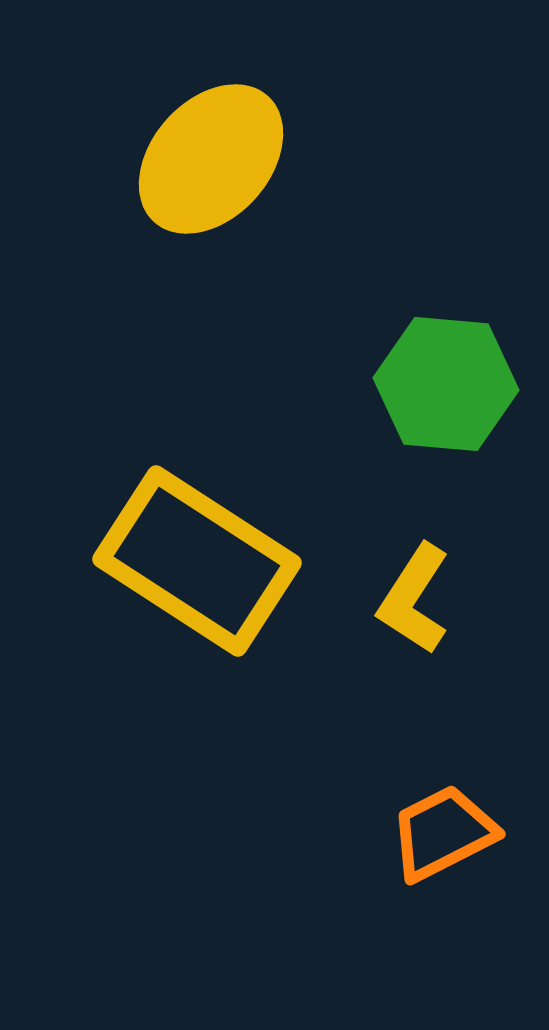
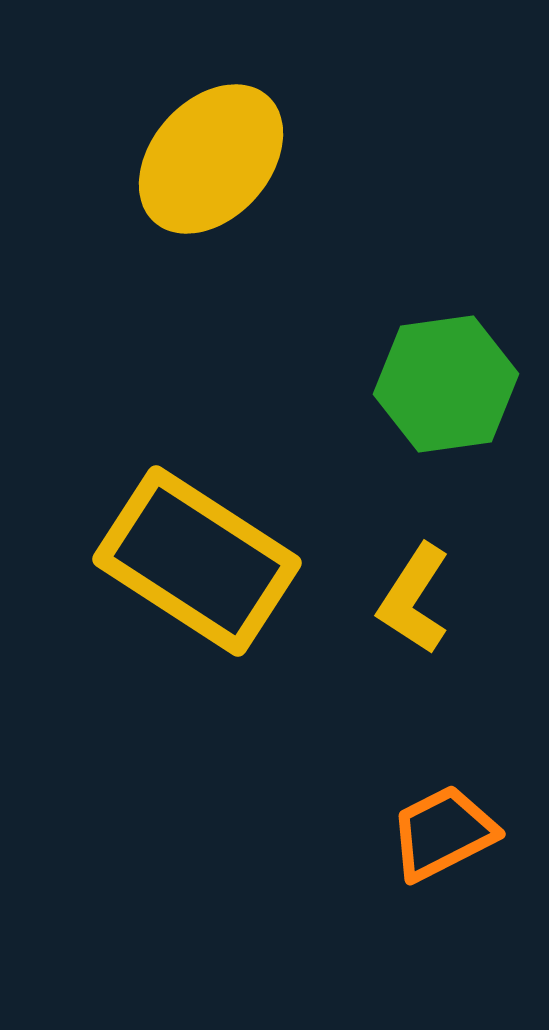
green hexagon: rotated 13 degrees counterclockwise
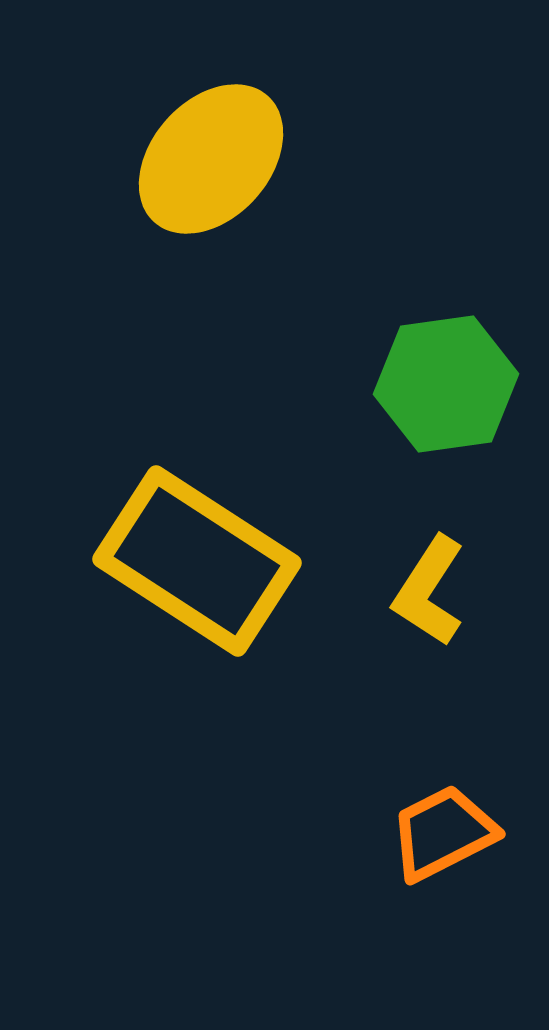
yellow L-shape: moved 15 px right, 8 px up
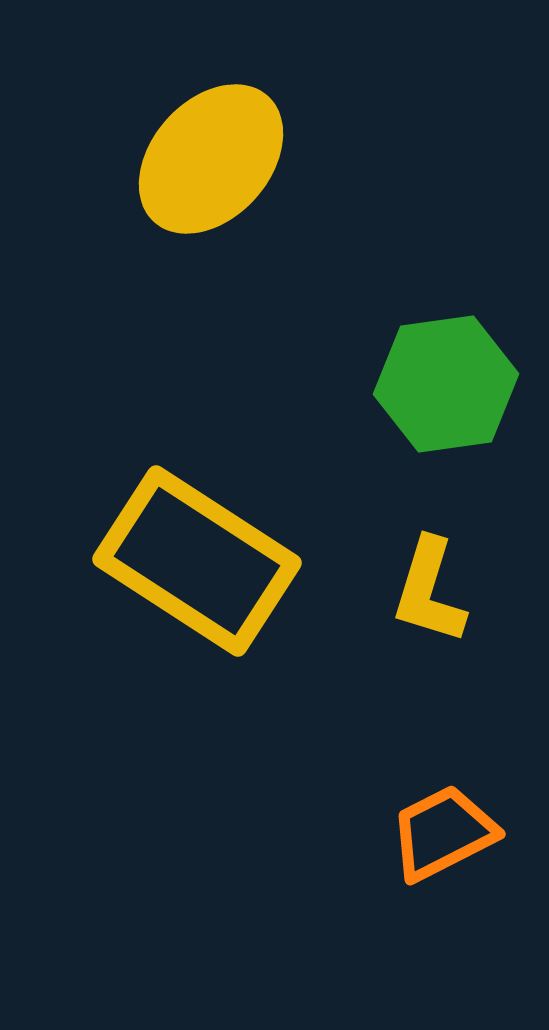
yellow L-shape: rotated 16 degrees counterclockwise
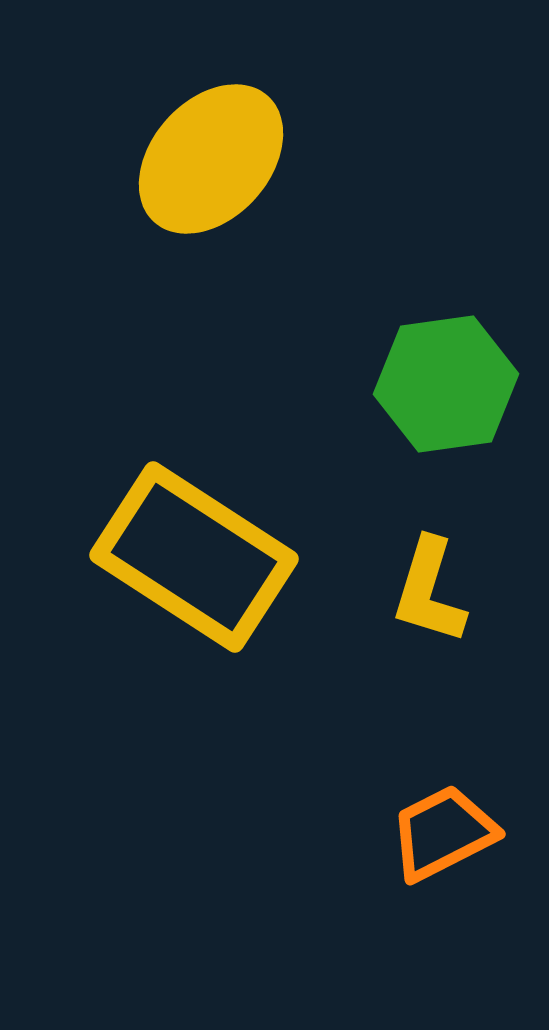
yellow rectangle: moved 3 px left, 4 px up
